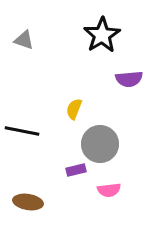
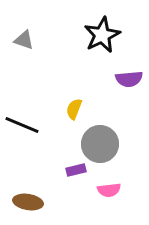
black star: rotated 6 degrees clockwise
black line: moved 6 px up; rotated 12 degrees clockwise
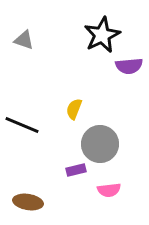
purple semicircle: moved 13 px up
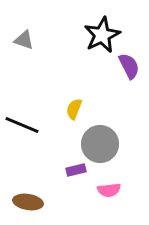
purple semicircle: rotated 112 degrees counterclockwise
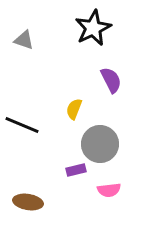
black star: moved 9 px left, 7 px up
purple semicircle: moved 18 px left, 14 px down
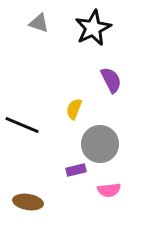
gray triangle: moved 15 px right, 17 px up
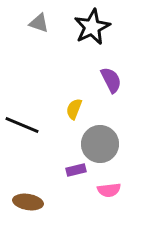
black star: moved 1 px left, 1 px up
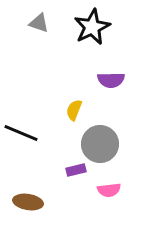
purple semicircle: rotated 116 degrees clockwise
yellow semicircle: moved 1 px down
black line: moved 1 px left, 8 px down
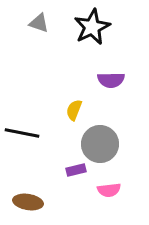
black line: moved 1 px right; rotated 12 degrees counterclockwise
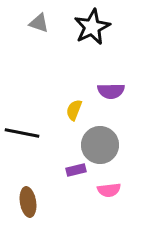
purple semicircle: moved 11 px down
gray circle: moved 1 px down
brown ellipse: rotated 72 degrees clockwise
